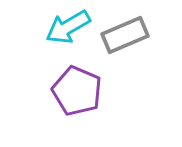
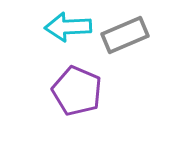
cyan arrow: rotated 27 degrees clockwise
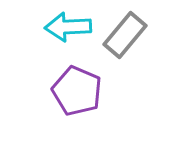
gray rectangle: rotated 27 degrees counterclockwise
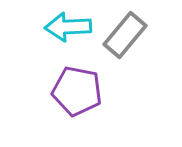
purple pentagon: rotated 12 degrees counterclockwise
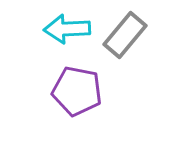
cyan arrow: moved 1 px left, 2 px down
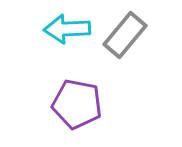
purple pentagon: moved 13 px down
